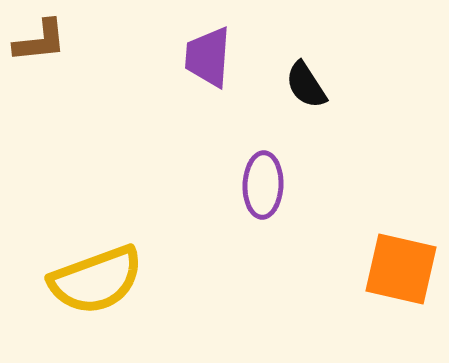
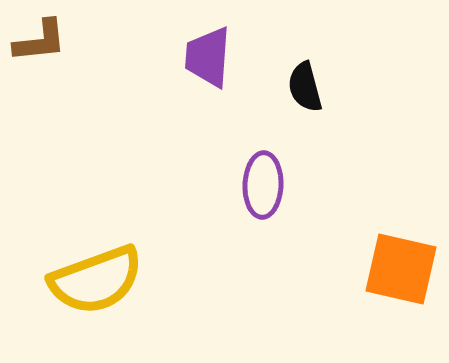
black semicircle: moved 1 px left, 2 px down; rotated 18 degrees clockwise
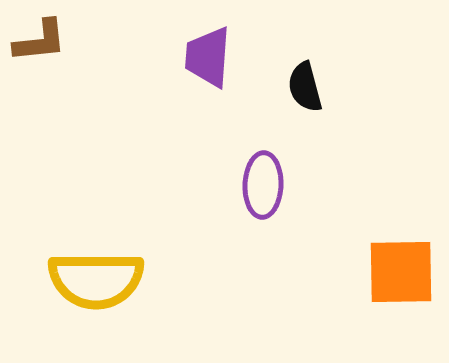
orange square: moved 3 px down; rotated 14 degrees counterclockwise
yellow semicircle: rotated 20 degrees clockwise
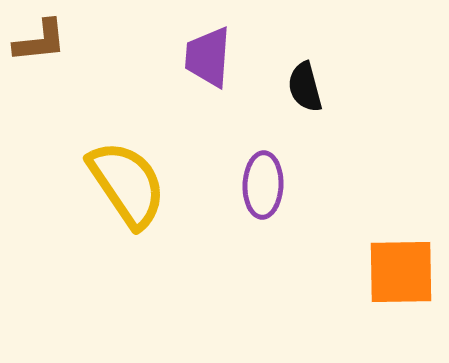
yellow semicircle: moved 31 px right, 96 px up; rotated 124 degrees counterclockwise
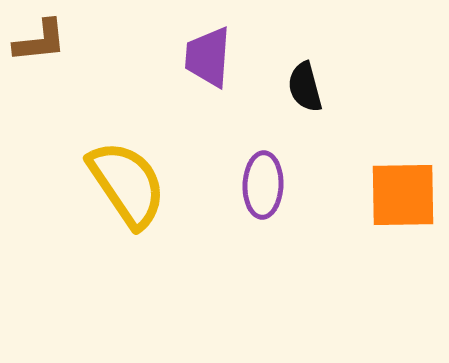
orange square: moved 2 px right, 77 px up
